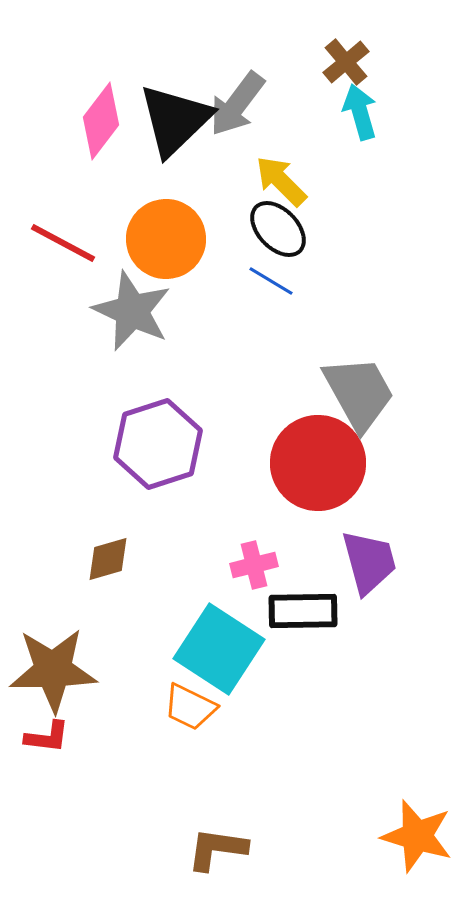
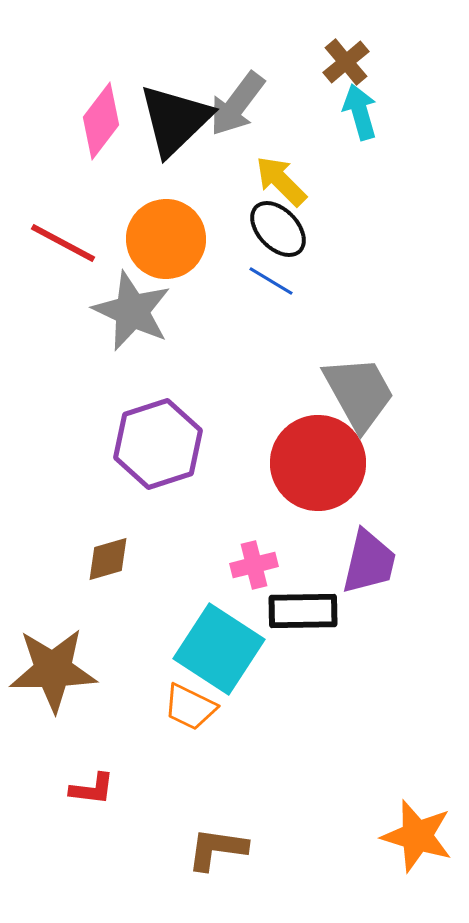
purple trapezoid: rotated 28 degrees clockwise
red L-shape: moved 45 px right, 52 px down
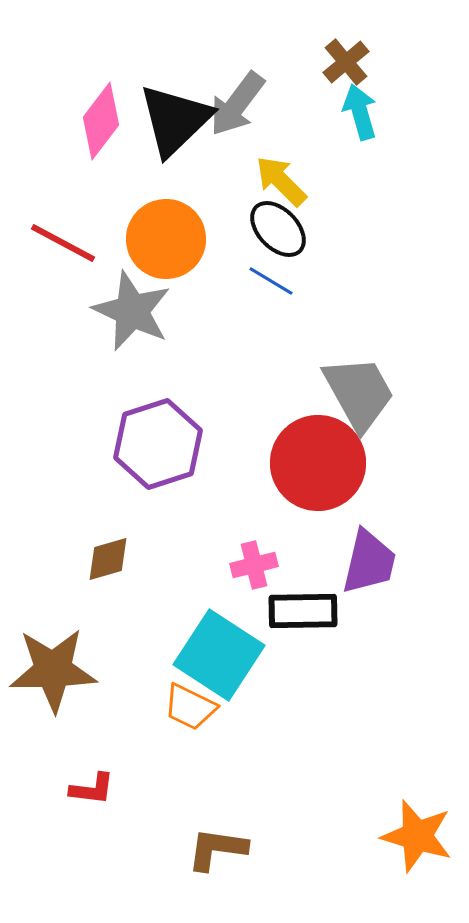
cyan square: moved 6 px down
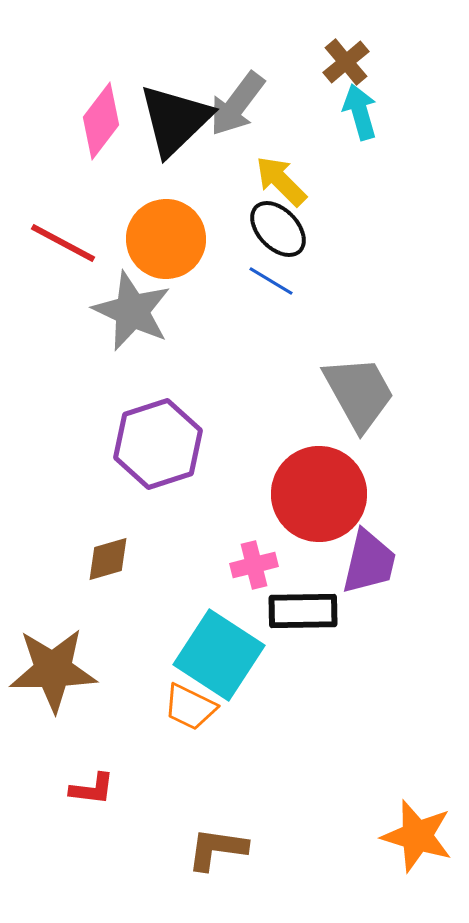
red circle: moved 1 px right, 31 px down
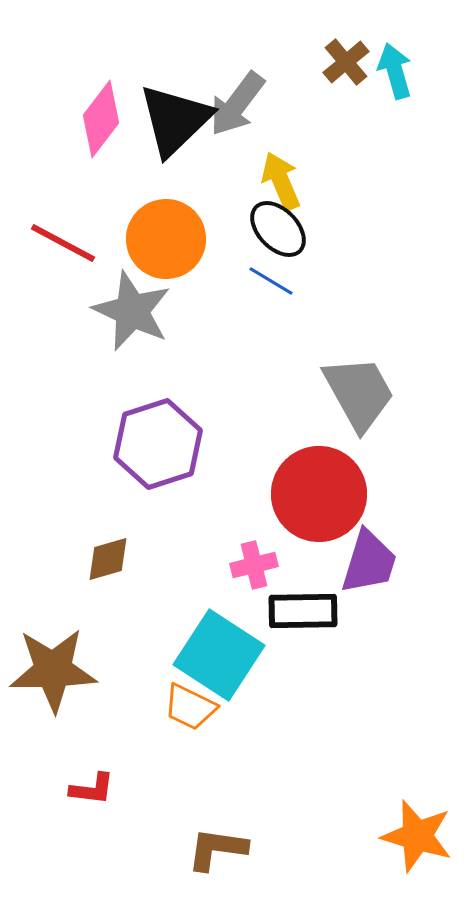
cyan arrow: moved 35 px right, 41 px up
pink diamond: moved 2 px up
yellow arrow: rotated 22 degrees clockwise
purple trapezoid: rotated 4 degrees clockwise
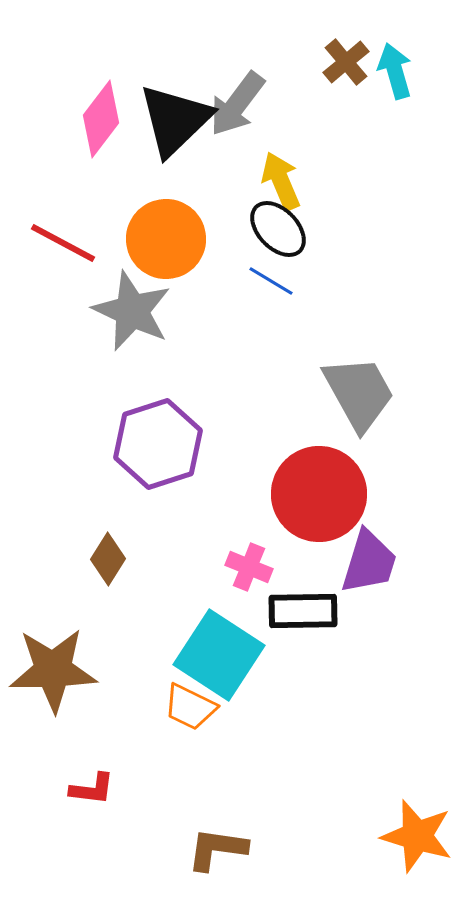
brown diamond: rotated 42 degrees counterclockwise
pink cross: moved 5 px left, 2 px down; rotated 36 degrees clockwise
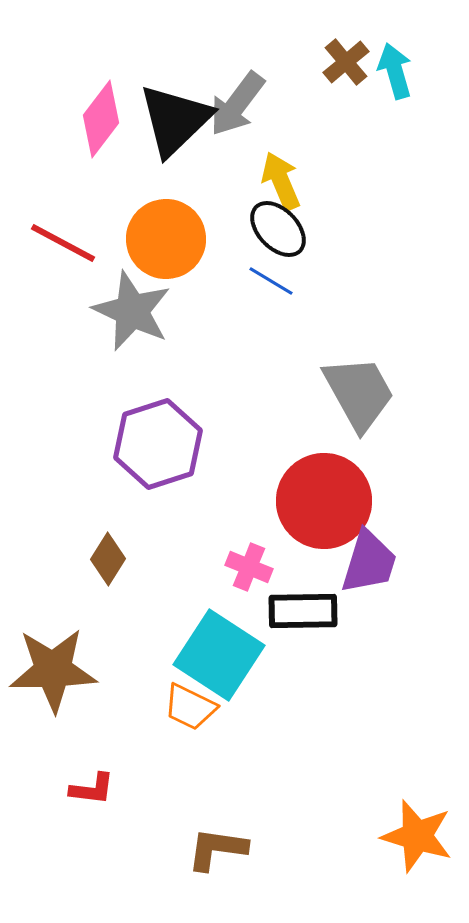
red circle: moved 5 px right, 7 px down
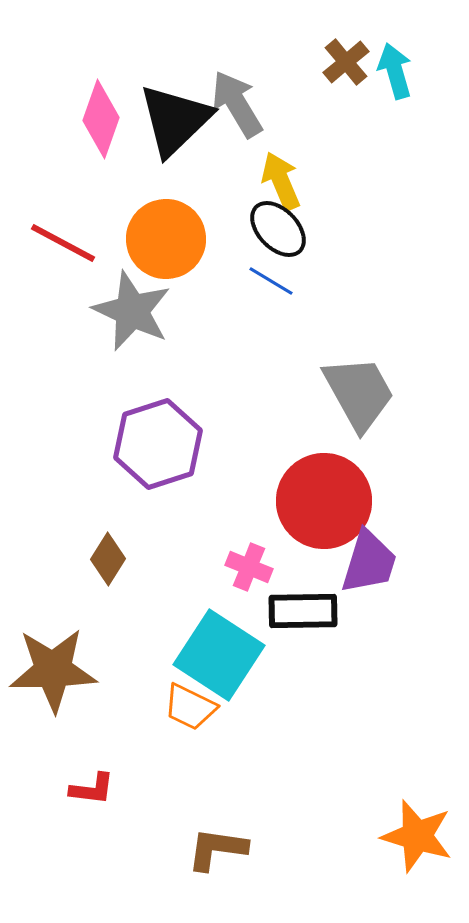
gray arrow: rotated 112 degrees clockwise
pink diamond: rotated 18 degrees counterclockwise
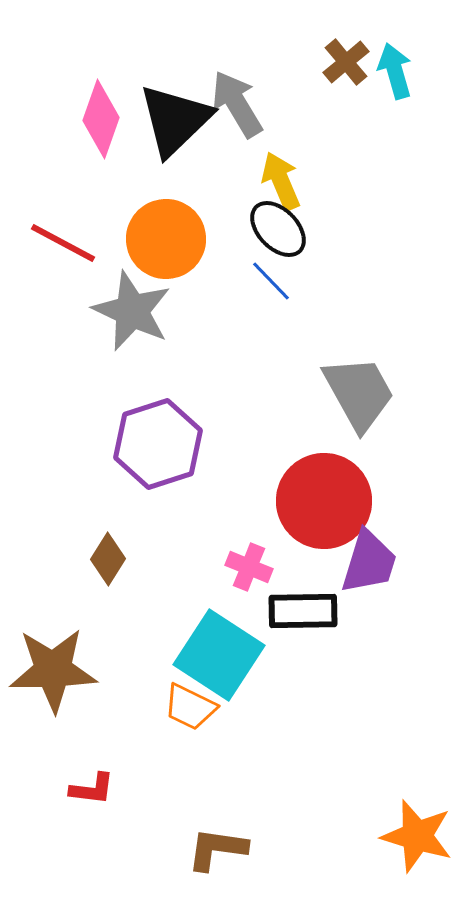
blue line: rotated 15 degrees clockwise
